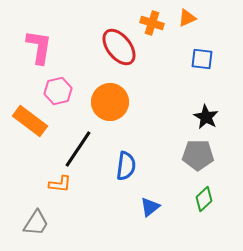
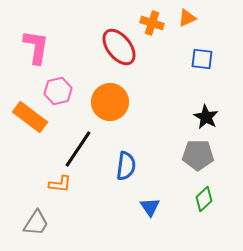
pink L-shape: moved 3 px left
orange rectangle: moved 4 px up
blue triangle: rotated 25 degrees counterclockwise
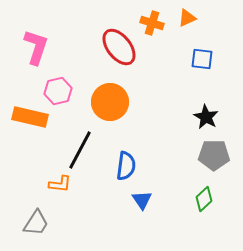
pink L-shape: rotated 9 degrees clockwise
orange rectangle: rotated 24 degrees counterclockwise
black line: moved 2 px right, 1 px down; rotated 6 degrees counterclockwise
gray pentagon: moved 16 px right
blue triangle: moved 8 px left, 7 px up
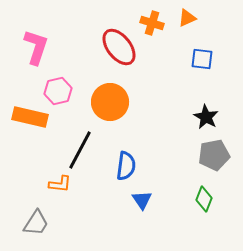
gray pentagon: rotated 12 degrees counterclockwise
green diamond: rotated 25 degrees counterclockwise
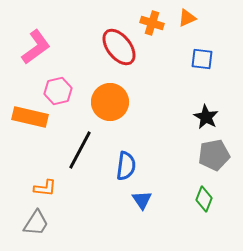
pink L-shape: rotated 36 degrees clockwise
orange L-shape: moved 15 px left, 4 px down
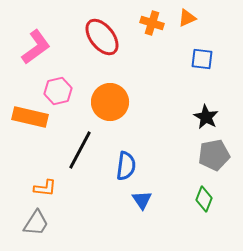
red ellipse: moved 17 px left, 10 px up
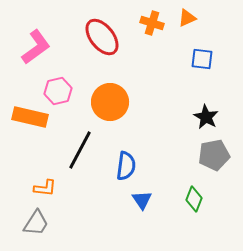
green diamond: moved 10 px left
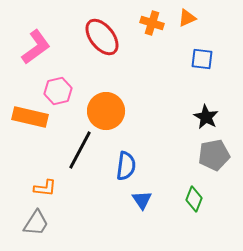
orange circle: moved 4 px left, 9 px down
